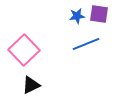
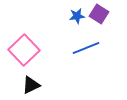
purple square: rotated 24 degrees clockwise
blue line: moved 4 px down
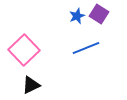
blue star: rotated 14 degrees counterclockwise
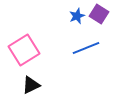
pink square: rotated 12 degrees clockwise
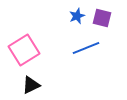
purple square: moved 3 px right, 4 px down; rotated 18 degrees counterclockwise
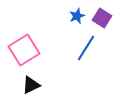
purple square: rotated 18 degrees clockwise
blue line: rotated 36 degrees counterclockwise
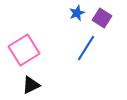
blue star: moved 3 px up
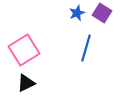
purple square: moved 5 px up
blue line: rotated 16 degrees counterclockwise
black triangle: moved 5 px left, 2 px up
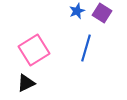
blue star: moved 2 px up
pink square: moved 10 px right
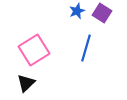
black triangle: rotated 18 degrees counterclockwise
